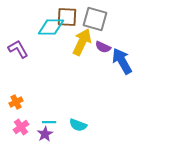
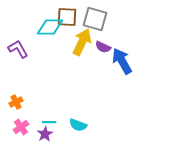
cyan diamond: moved 1 px left
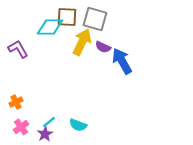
cyan line: rotated 40 degrees counterclockwise
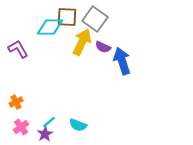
gray square: rotated 20 degrees clockwise
blue arrow: rotated 12 degrees clockwise
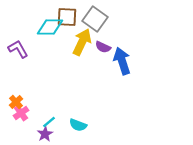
orange cross: rotated 16 degrees counterclockwise
pink cross: moved 14 px up
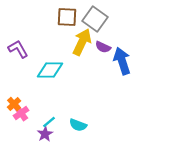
cyan diamond: moved 43 px down
orange cross: moved 2 px left, 2 px down
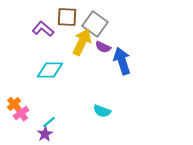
gray square: moved 5 px down
purple L-shape: moved 25 px right, 20 px up; rotated 20 degrees counterclockwise
cyan semicircle: moved 24 px right, 14 px up
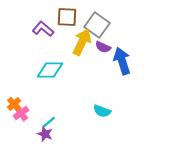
gray square: moved 2 px right, 1 px down
purple star: rotated 21 degrees counterclockwise
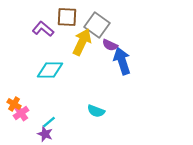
purple semicircle: moved 7 px right, 2 px up
orange cross: rotated 16 degrees counterclockwise
cyan semicircle: moved 6 px left
